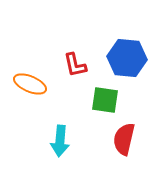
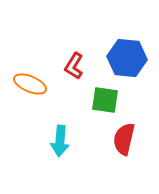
red L-shape: moved 1 px left, 1 px down; rotated 44 degrees clockwise
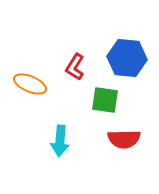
red L-shape: moved 1 px right, 1 px down
red semicircle: rotated 104 degrees counterclockwise
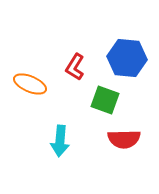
green square: rotated 12 degrees clockwise
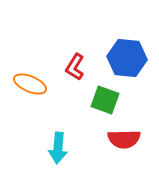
cyan arrow: moved 2 px left, 7 px down
